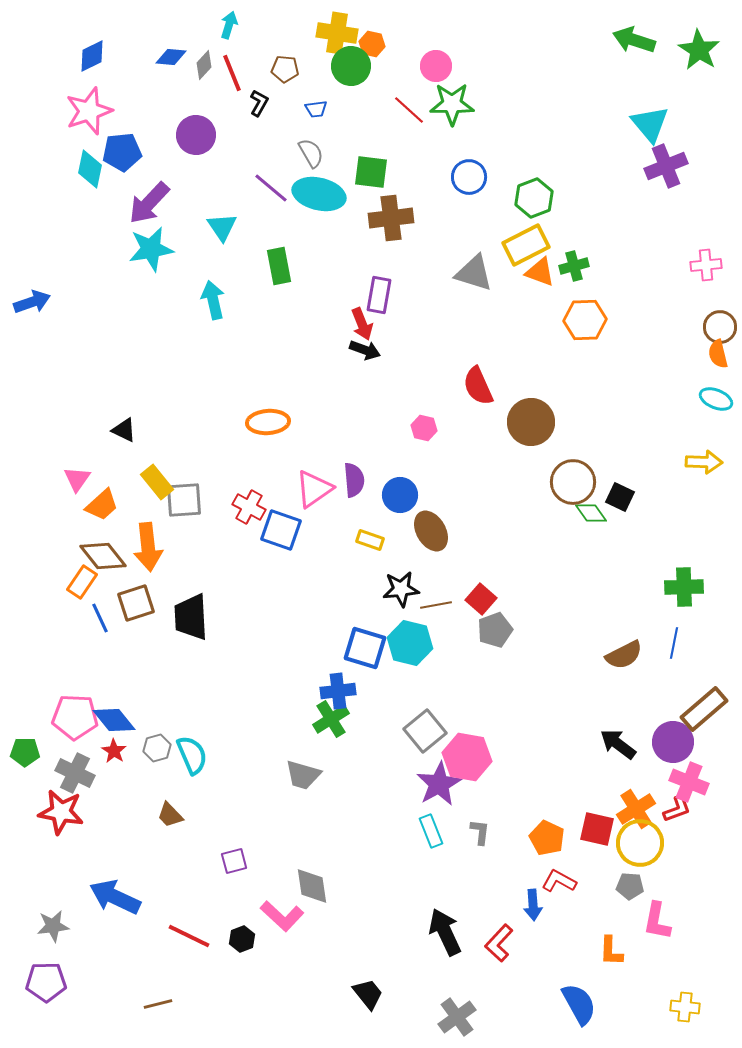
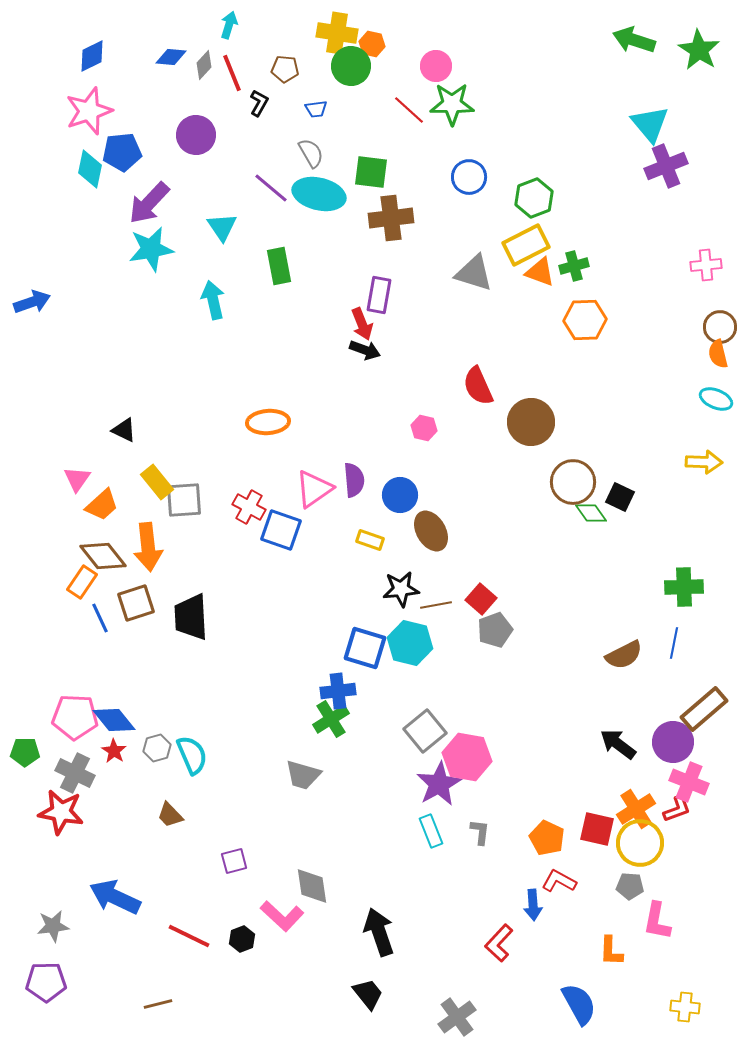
black arrow at (445, 932): moved 66 px left; rotated 6 degrees clockwise
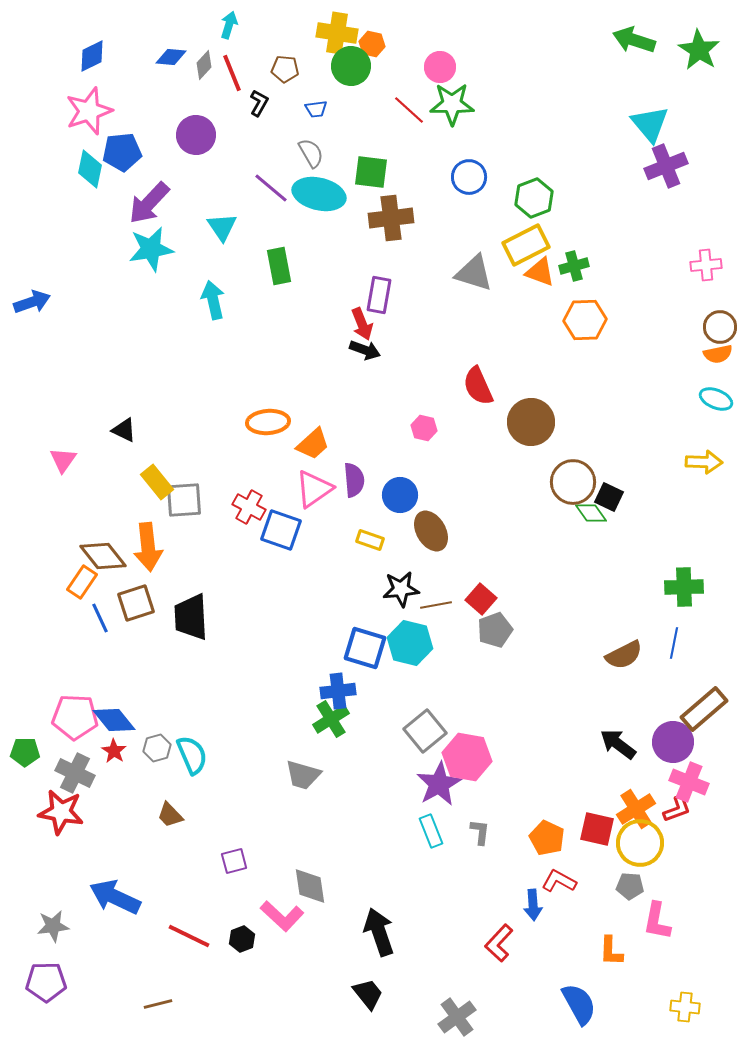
pink circle at (436, 66): moved 4 px right, 1 px down
orange semicircle at (718, 354): rotated 88 degrees counterclockwise
pink triangle at (77, 479): moved 14 px left, 19 px up
black square at (620, 497): moved 11 px left
orange trapezoid at (102, 505): moved 211 px right, 61 px up
gray diamond at (312, 886): moved 2 px left
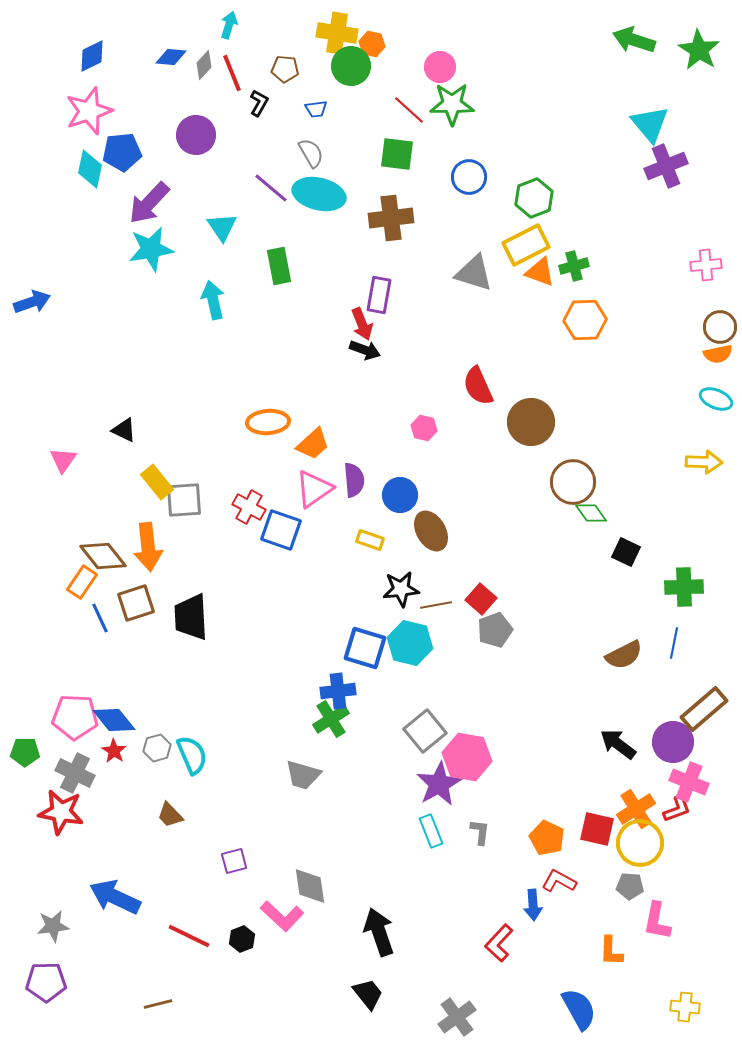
green square at (371, 172): moved 26 px right, 18 px up
black square at (609, 497): moved 17 px right, 55 px down
blue semicircle at (579, 1004): moved 5 px down
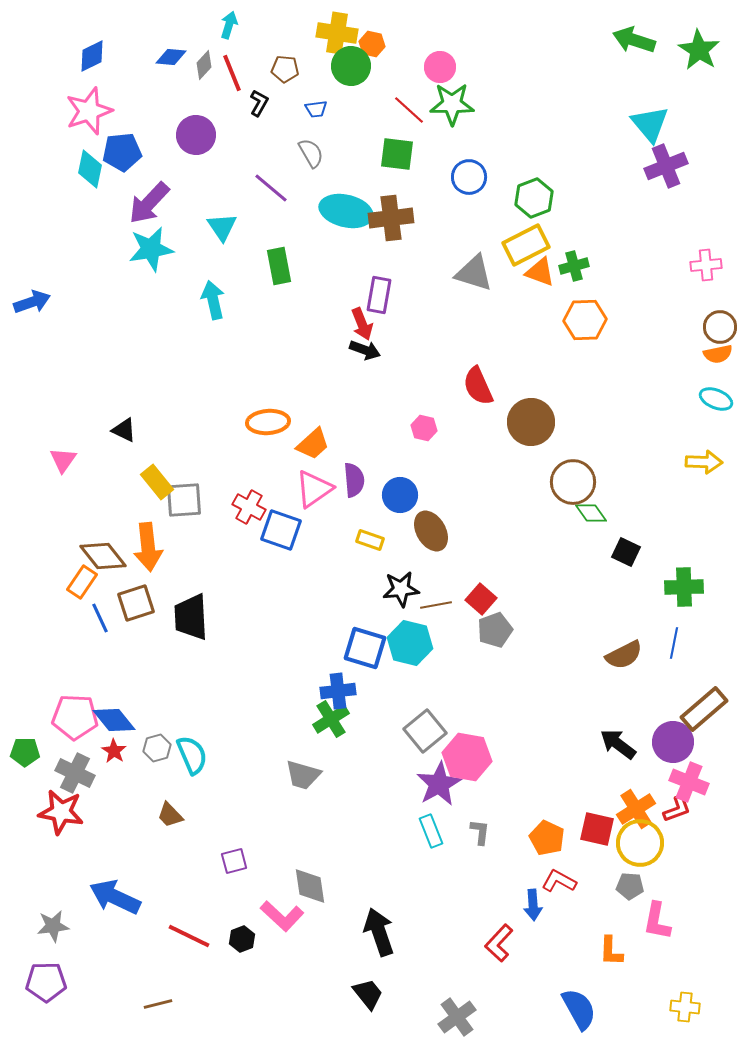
cyan ellipse at (319, 194): moved 27 px right, 17 px down
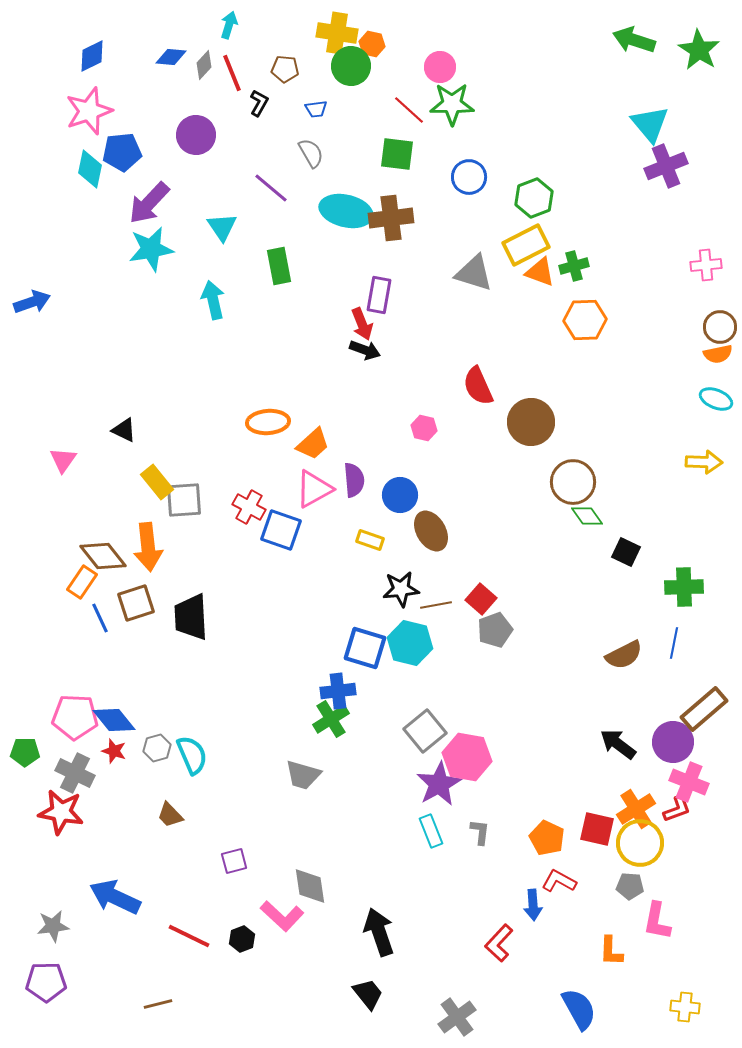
pink triangle at (314, 489): rotated 6 degrees clockwise
green diamond at (591, 513): moved 4 px left, 3 px down
red star at (114, 751): rotated 15 degrees counterclockwise
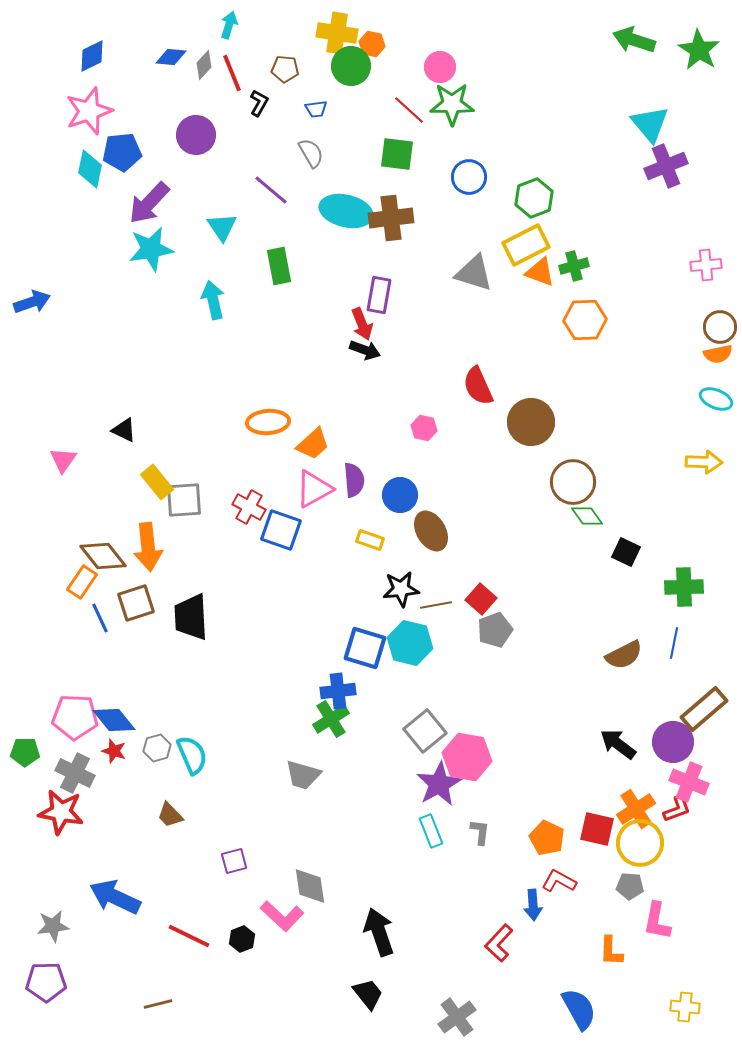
purple line at (271, 188): moved 2 px down
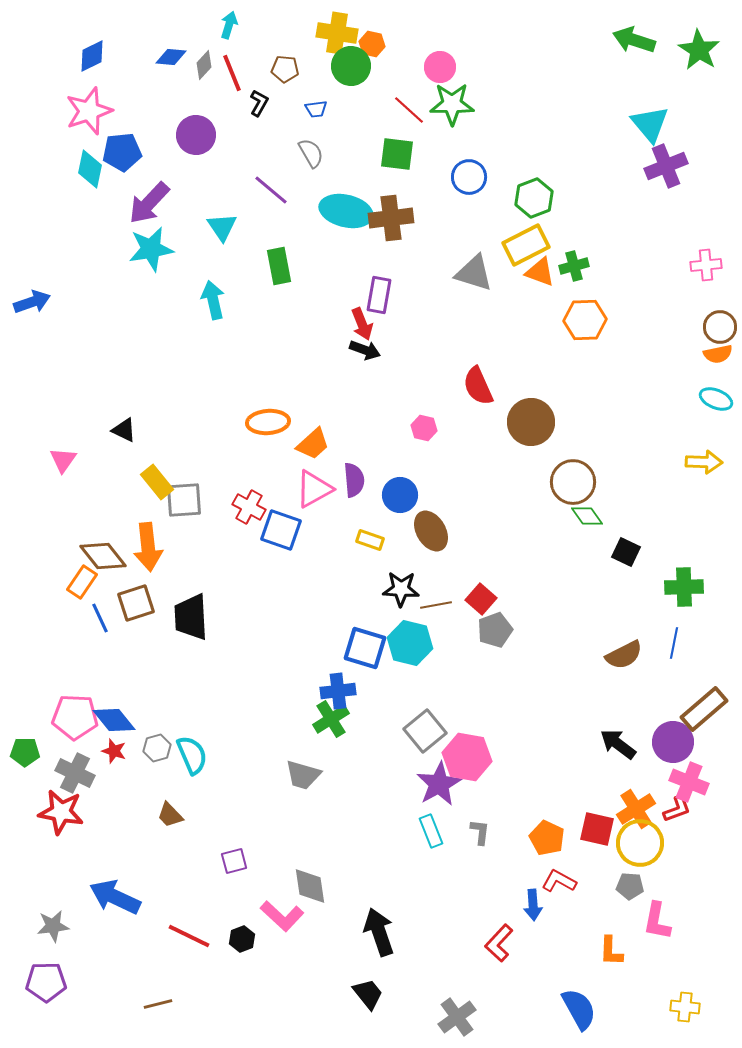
black star at (401, 589): rotated 9 degrees clockwise
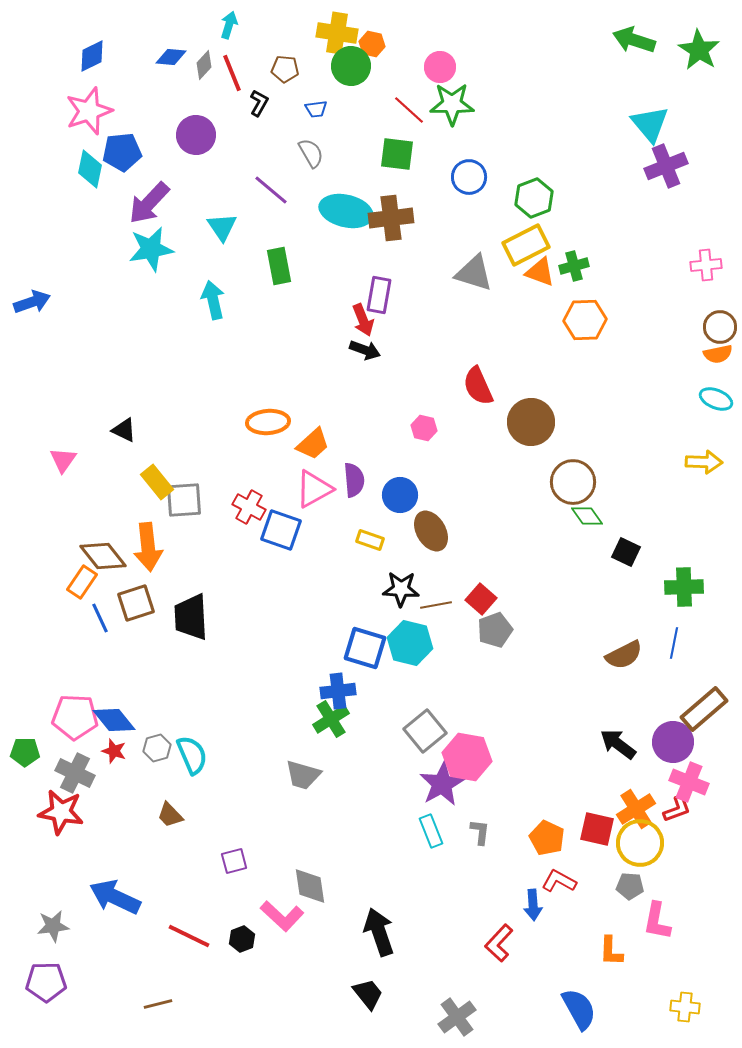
red arrow at (362, 324): moved 1 px right, 4 px up
purple star at (439, 784): moved 3 px right
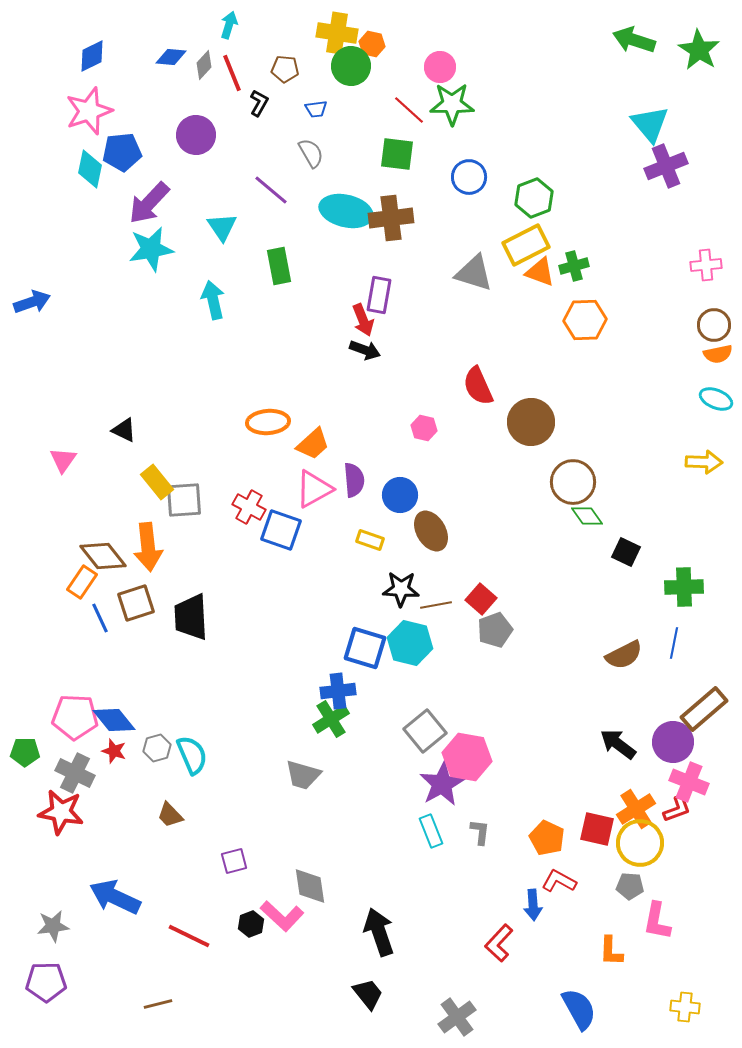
brown circle at (720, 327): moved 6 px left, 2 px up
black hexagon at (242, 939): moved 9 px right, 15 px up
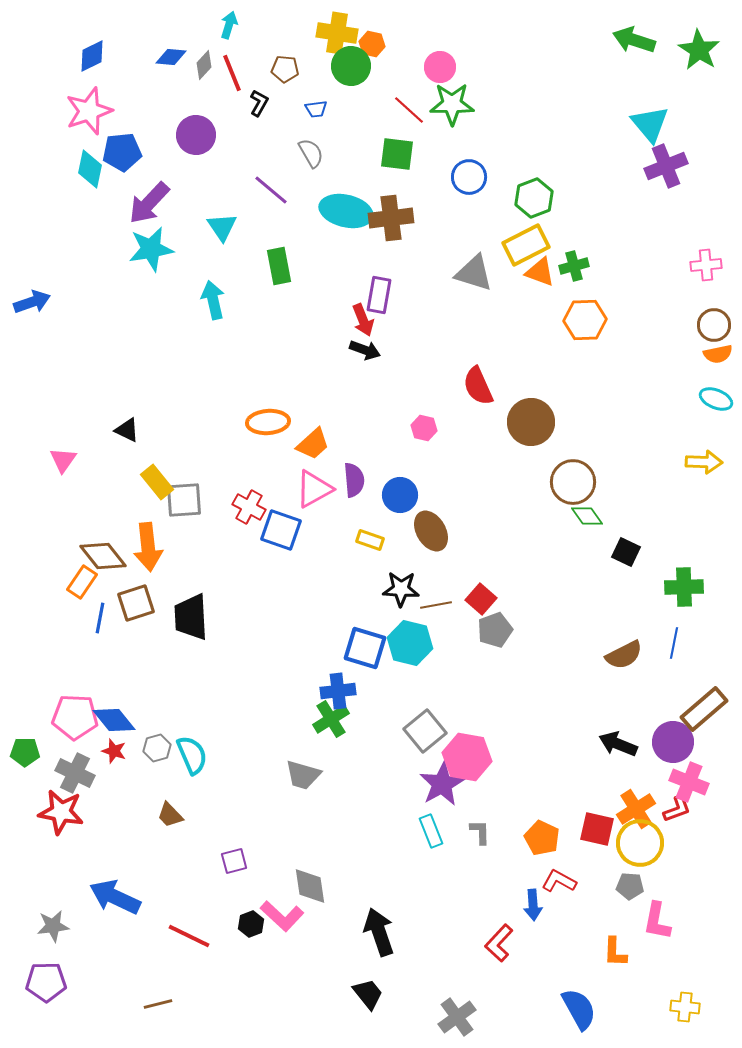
black triangle at (124, 430): moved 3 px right
blue line at (100, 618): rotated 36 degrees clockwise
black arrow at (618, 744): rotated 15 degrees counterclockwise
gray L-shape at (480, 832): rotated 8 degrees counterclockwise
orange pentagon at (547, 838): moved 5 px left
orange L-shape at (611, 951): moved 4 px right, 1 px down
